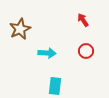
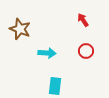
brown star: rotated 25 degrees counterclockwise
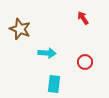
red arrow: moved 2 px up
red circle: moved 1 px left, 11 px down
cyan rectangle: moved 1 px left, 2 px up
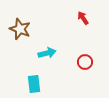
cyan arrow: rotated 18 degrees counterclockwise
cyan rectangle: moved 20 px left; rotated 12 degrees counterclockwise
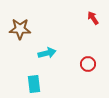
red arrow: moved 10 px right
brown star: rotated 20 degrees counterclockwise
red circle: moved 3 px right, 2 px down
